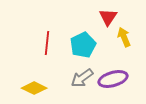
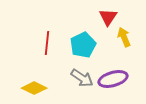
gray arrow: rotated 110 degrees counterclockwise
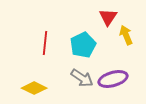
yellow arrow: moved 2 px right, 2 px up
red line: moved 2 px left
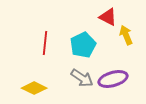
red triangle: rotated 36 degrees counterclockwise
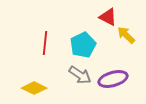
yellow arrow: rotated 24 degrees counterclockwise
gray arrow: moved 2 px left, 3 px up
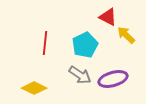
cyan pentagon: moved 2 px right
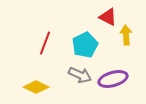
yellow arrow: rotated 42 degrees clockwise
red line: rotated 15 degrees clockwise
gray arrow: rotated 10 degrees counterclockwise
yellow diamond: moved 2 px right, 1 px up
